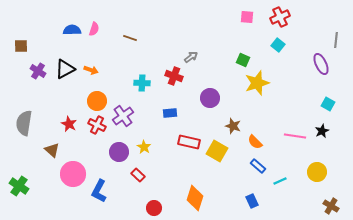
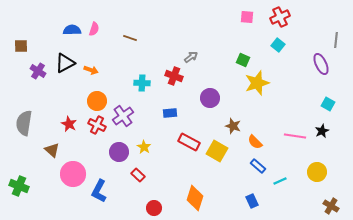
black triangle at (65, 69): moved 6 px up
red rectangle at (189, 142): rotated 15 degrees clockwise
green cross at (19, 186): rotated 12 degrees counterclockwise
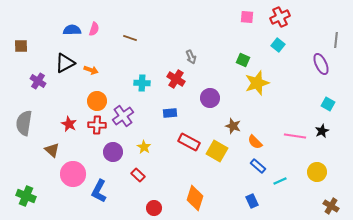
gray arrow at (191, 57): rotated 104 degrees clockwise
purple cross at (38, 71): moved 10 px down
red cross at (174, 76): moved 2 px right, 3 px down; rotated 12 degrees clockwise
red cross at (97, 125): rotated 24 degrees counterclockwise
purple circle at (119, 152): moved 6 px left
green cross at (19, 186): moved 7 px right, 10 px down
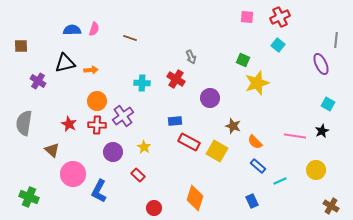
black triangle at (65, 63): rotated 15 degrees clockwise
orange arrow at (91, 70): rotated 24 degrees counterclockwise
blue rectangle at (170, 113): moved 5 px right, 8 px down
yellow circle at (317, 172): moved 1 px left, 2 px up
green cross at (26, 196): moved 3 px right, 1 px down
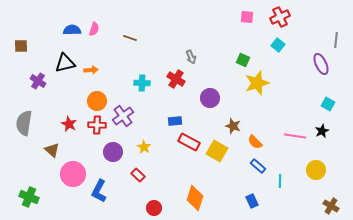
cyan line at (280, 181): rotated 64 degrees counterclockwise
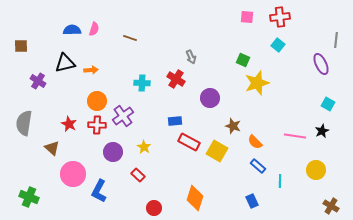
red cross at (280, 17): rotated 18 degrees clockwise
brown triangle at (52, 150): moved 2 px up
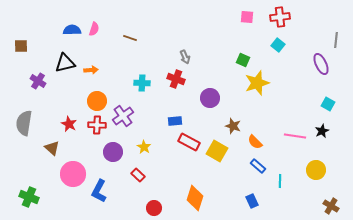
gray arrow at (191, 57): moved 6 px left
red cross at (176, 79): rotated 12 degrees counterclockwise
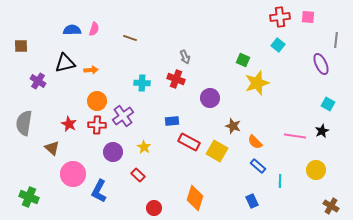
pink square at (247, 17): moved 61 px right
blue rectangle at (175, 121): moved 3 px left
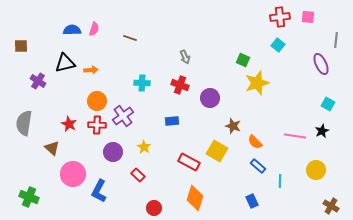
red cross at (176, 79): moved 4 px right, 6 px down
red rectangle at (189, 142): moved 20 px down
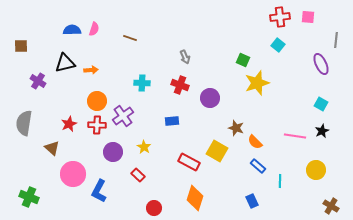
cyan square at (328, 104): moved 7 px left
red star at (69, 124): rotated 21 degrees clockwise
brown star at (233, 126): moved 3 px right, 2 px down
